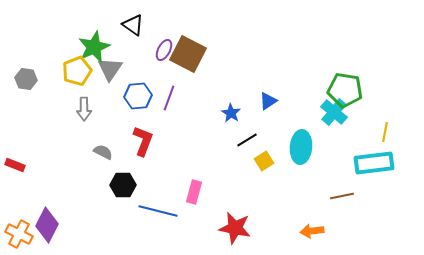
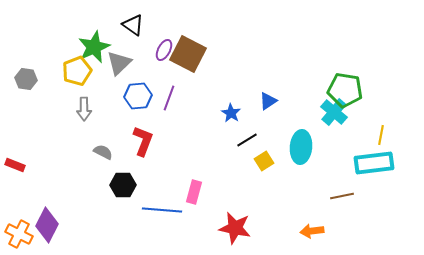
gray triangle: moved 9 px right, 6 px up; rotated 12 degrees clockwise
yellow line: moved 4 px left, 3 px down
blue line: moved 4 px right, 1 px up; rotated 9 degrees counterclockwise
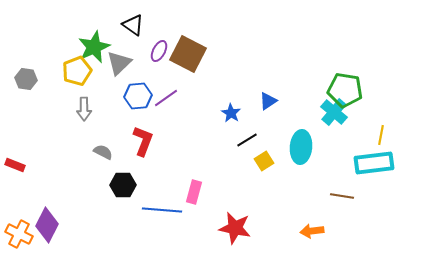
purple ellipse: moved 5 px left, 1 px down
purple line: moved 3 px left; rotated 35 degrees clockwise
brown line: rotated 20 degrees clockwise
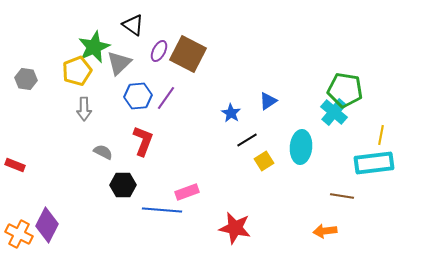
purple line: rotated 20 degrees counterclockwise
pink rectangle: moved 7 px left; rotated 55 degrees clockwise
orange arrow: moved 13 px right
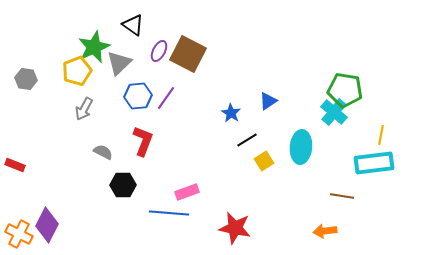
gray arrow: rotated 30 degrees clockwise
blue line: moved 7 px right, 3 px down
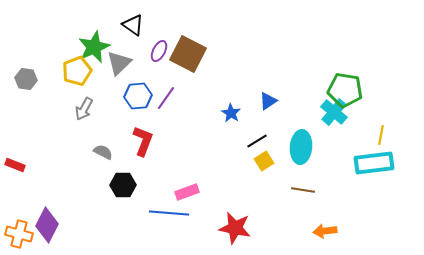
black line: moved 10 px right, 1 px down
brown line: moved 39 px left, 6 px up
orange cross: rotated 12 degrees counterclockwise
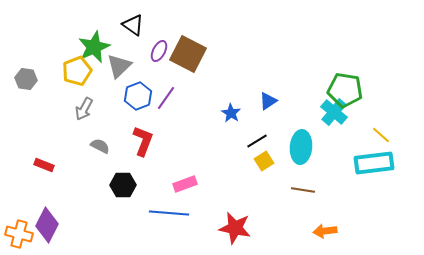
gray triangle: moved 3 px down
blue hexagon: rotated 16 degrees counterclockwise
yellow line: rotated 60 degrees counterclockwise
gray semicircle: moved 3 px left, 6 px up
red rectangle: moved 29 px right
pink rectangle: moved 2 px left, 8 px up
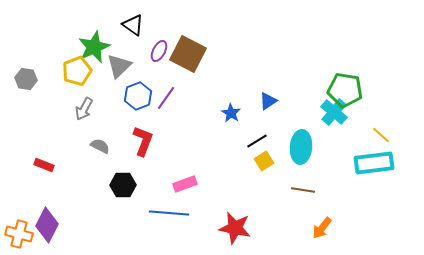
orange arrow: moved 3 px left, 3 px up; rotated 45 degrees counterclockwise
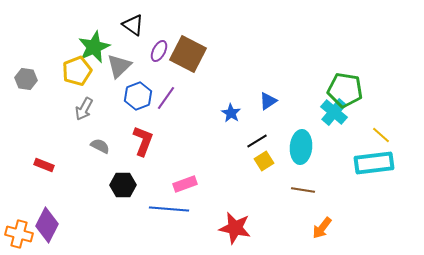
blue line: moved 4 px up
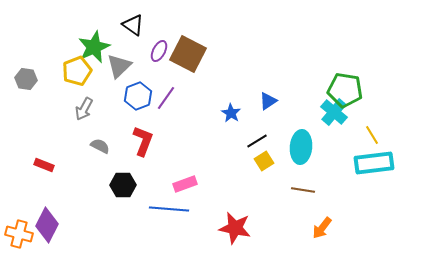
yellow line: moved 9 px left; rotated 18 degrees clockwise
